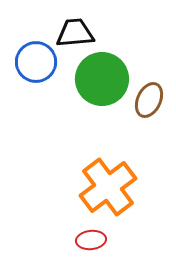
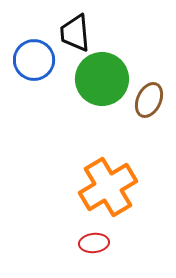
black trapezoid: rotated 90 degrees counterclockwise
blue circle: moved 2 px left, 2 px up
orange cross: rotated 6 degrees clockwise
red ellipse: moved 3 px right, 3 px down
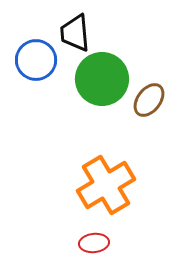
blue circle: moved 2 px right
brown ellipse: rotated 12 degrees clockwise
orange cross: moved 2 px left, 2 px up
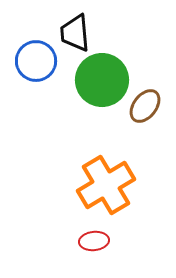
blue circle: moved 1 px down
green circle: moved 1 px down
brown ellipse: moved 4 px left, 6 px down
red ellipse: moved 2 px up
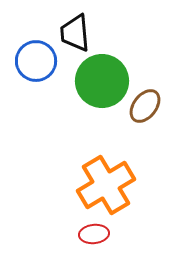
green circle: moved 1 px down
red ellipse: moved 7 px up
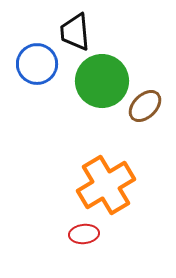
black trapezoid: moved 1 px up
blue circle: moved 1 px right, 3 px down
brown ellipse: rotated 8 degrees clockwise
red ellipse: moved 10 px left
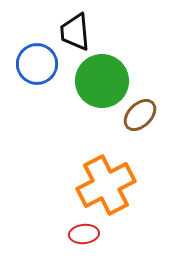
brown ellipse: moved 5 px left, 9 px down
orange cross: rotated 4 degrees clockwise
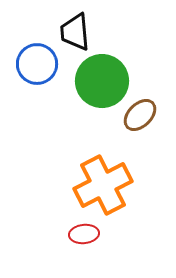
orange cross: moved 3 px left
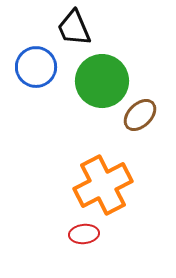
black trapezoid: moved 1 px left, 4 px up; rotated 18 degrees counterclockwise
blue circle: moved 1 px left, 3 px down
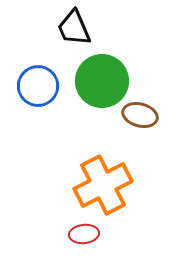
blue circle: moved 2 px right, 19 px down
brown ellipse: rotated 60 degrees clockwise
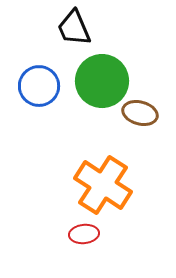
blue circle: moved 1 px right
brown ellipse: moved 2 px up
orange cross: rotated 30 degrees counterclockwise
